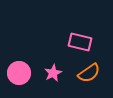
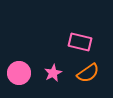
orange semicircle: moved 1 px left
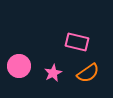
pink rectangle: moved 3 px left
pink circle: moved 7 px up
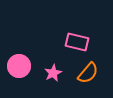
orange semicircle: rotated 15 degrees counterclockwise
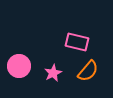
orange semicircle: moved 2 px up
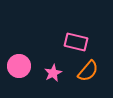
pink rectangle: moved 1 px left
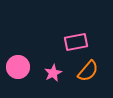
pink rectangle: rotated 25 degrees counterclockwise
pink circle: moved 1 px left, 1 px down
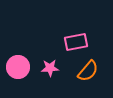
pink star: moved 3 px left, 5 px up; rotated 24 degrees clockwise
